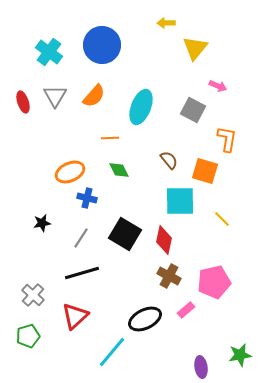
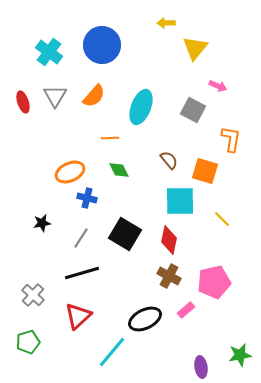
orange L-shape: moved 4 px right
red diamond: moved 5 px right
red triangle: moved 3 px right
green pentagon: moved 6 px down
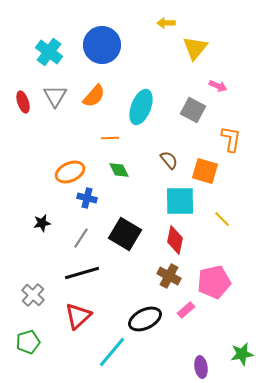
red diamond: moved 6 px right
green star: moved 2 px right, 1 px up
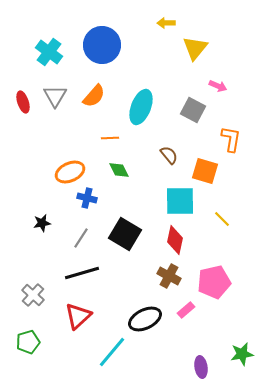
brown semicircle: moved 5 px up
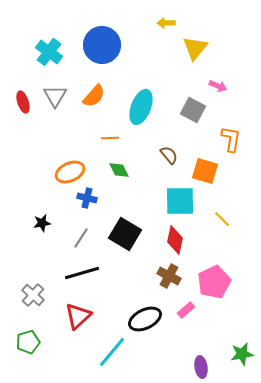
pink pentagon: rotated 12 degrees counterclockwise
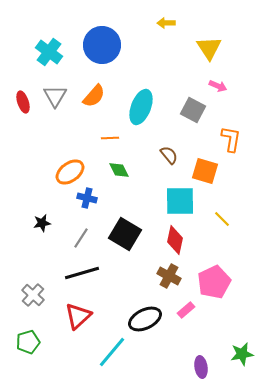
yellow triangle: moved 14 px right; rotated 12 degrees counterclockwise
orange ellipse: rotated 12 degrees counterclockwise
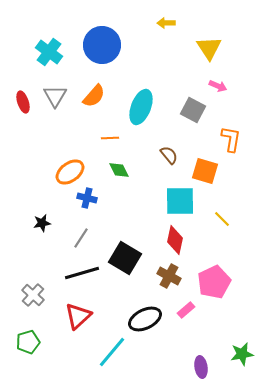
black square: moved 24 px down
